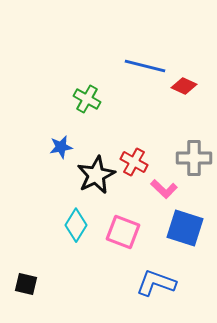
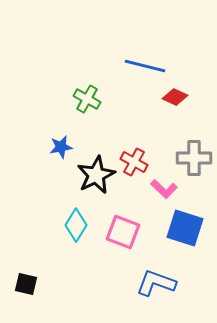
red diamond: moved 9 px left, 11 px down
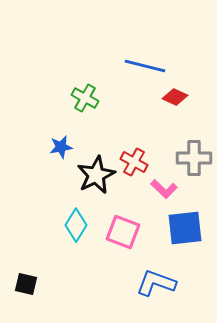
green cross: moved 2 px left, 1 px up
blue square: rotated 24 degrees counterclockwise
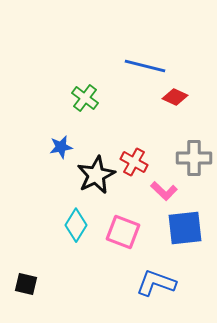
green cross: rotated 8 degrees clockwise
pink L-shape: moved 2 px down
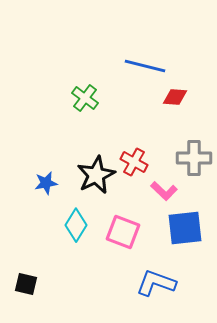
red diamond: rotated 20 degrees counterclockwise
blue star: moved 15 px left, 36 px down
